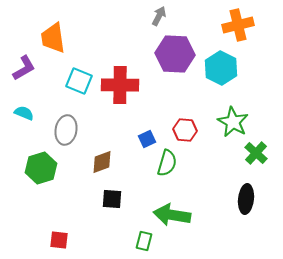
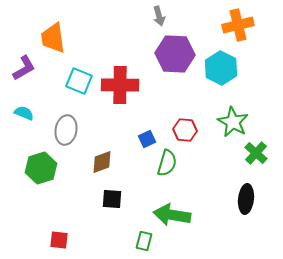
gray arrow: rotated 138 degrees clockwise
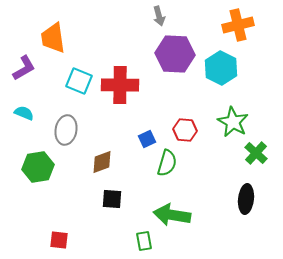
green hexagon: moved 3 px left, 1 px up; rotated 8 degrees clockwise
green rectangle: rotated 24 degrees counterclockwise
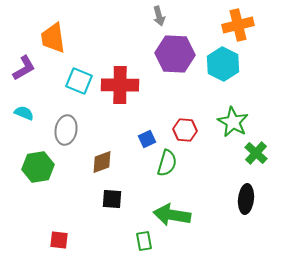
cyan hexagon: moved 2 px right, 4 px up
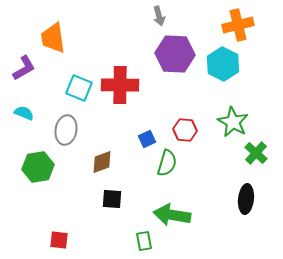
cyan square: moved 7 px down
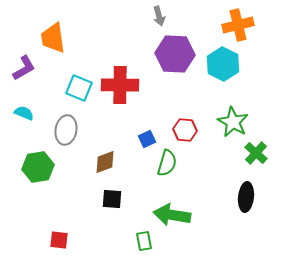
brown diamond: moved 3 px right
black ellipse: moved 2 px up
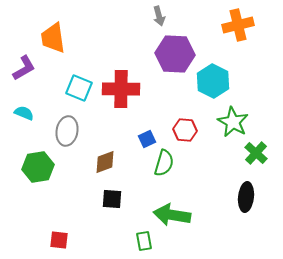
cyan hexagon: moved 10 px left, 17 px down
red cross: moved 1 px right, 4 px down
gray ellipse: moved 1 px right, 1 px down
green semicircle: moved 3 px left
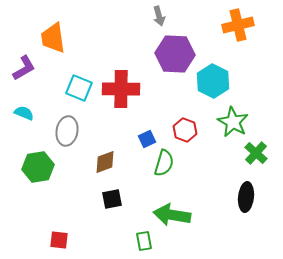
red hexagon: rotated 15 degrees clockwise
black square: rotated 15 degrees counterclockwise
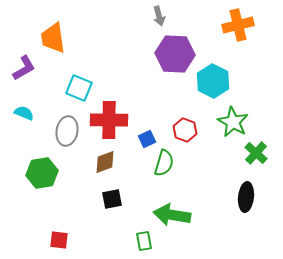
red cross: moved 12 px left, 31 px down
green hexagon: moved 4 px right, 6 px down
